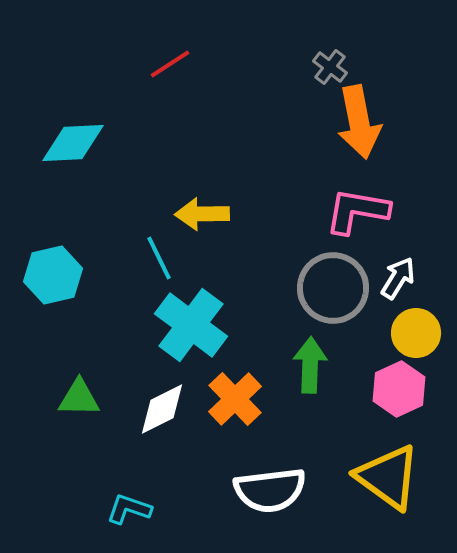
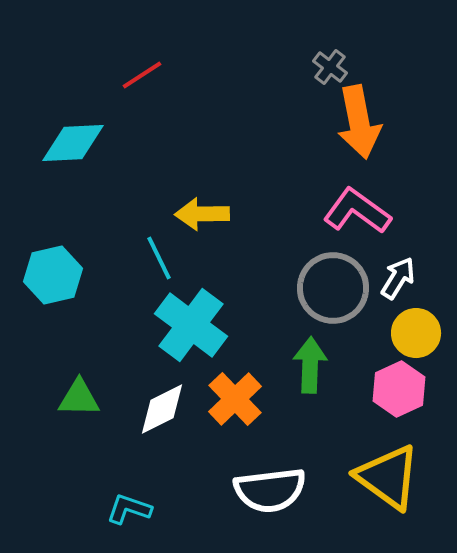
red line: moved 28 px left, 11 px down
pink L-shape: rotated 26 degrees clockwise
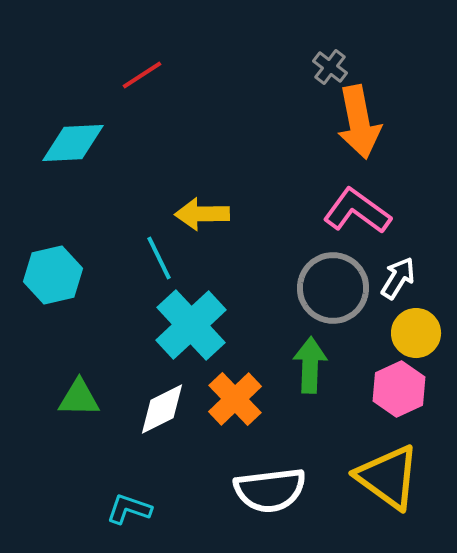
cyan cross: rotated 10 degrees clockwise
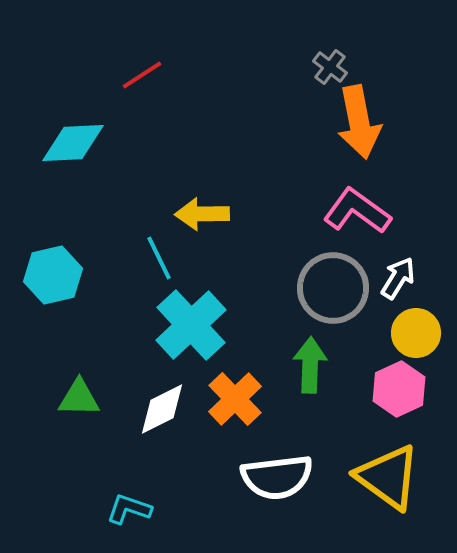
white semicircle: moved 7 px right, 13 px up
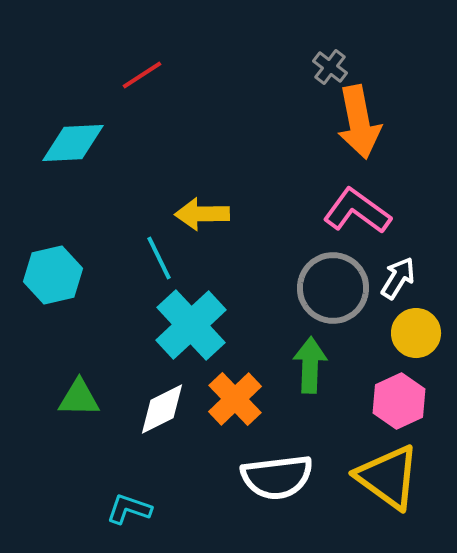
pink hexagon: moved 12 px down
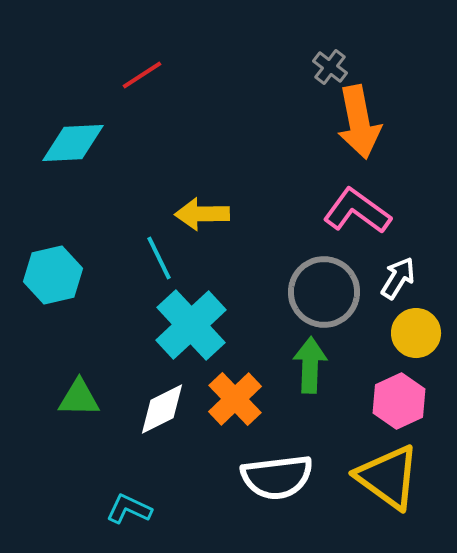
gray circle: moved 9 px left, 4 px down
cyan L-shape: rotated 6 degrees clockwise
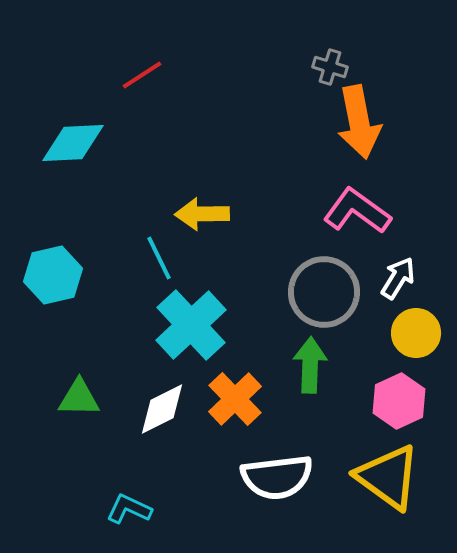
gray cross: rotated 20 degrees counterclockwise
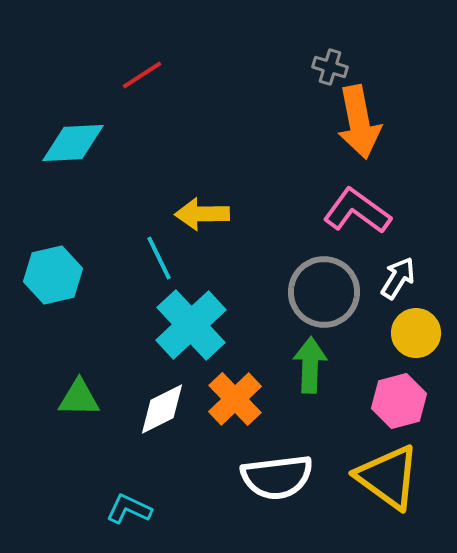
pink hexagon: rotated 10 degrees clockwise
